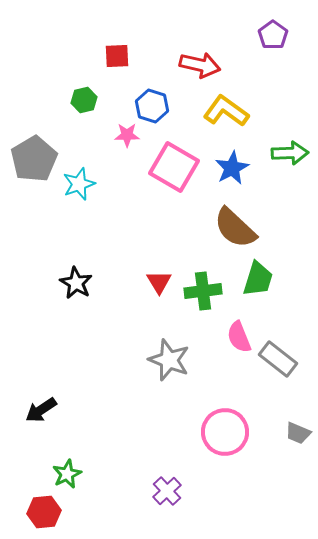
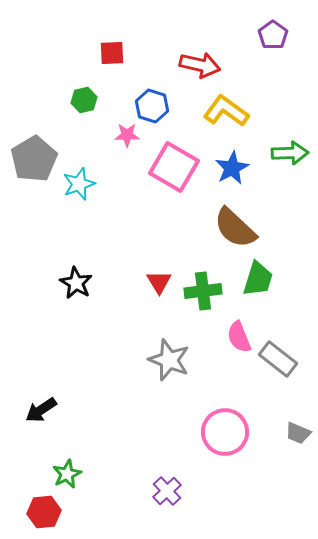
red square: moved 5 px left, 3 px up
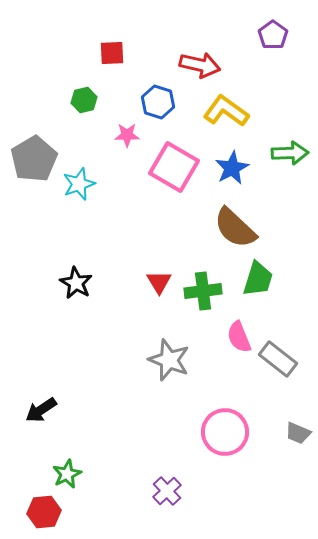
blue hexagon: moved 6 px right, 4 px up
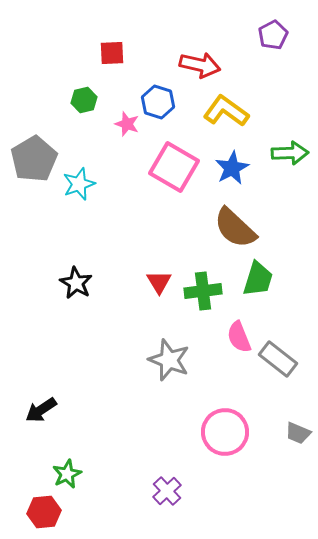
purple pentagon: rotated 8 degrees clockwise
pink star: moved 11 px up; rotated 20 degrees clockwise
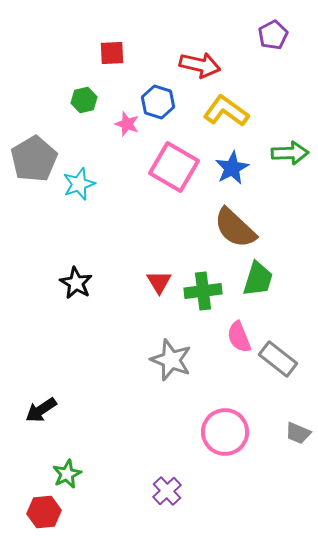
gray star: moved 2 px right
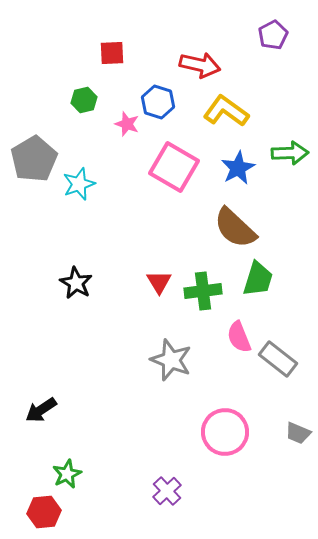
blue star: moved 6 px right
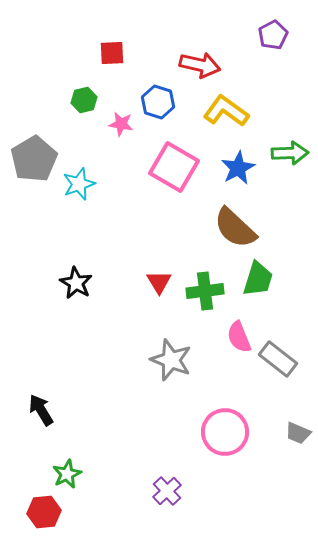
pink star: moved 6 px left; rotated 10 degrees counterclockwise
green cross: moved 2 px right
black arrow: rotated 92 degrees clockwise
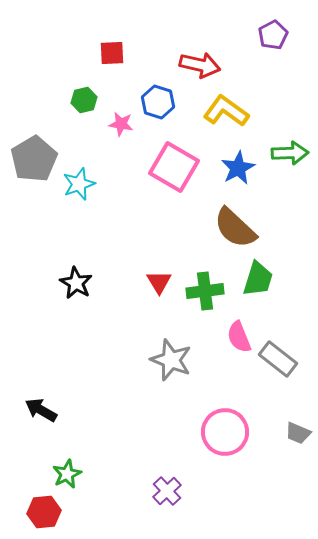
black arrow: rotated 28 degrees counterclockwise
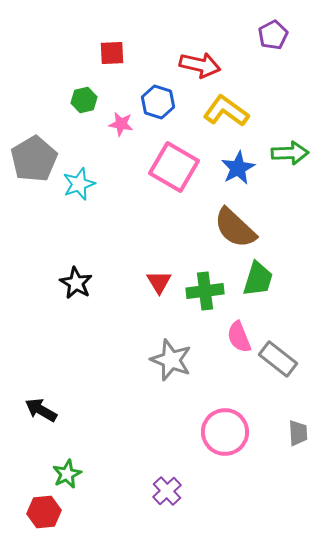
gray trapezoid: rotated 116 degrees counterclockwise
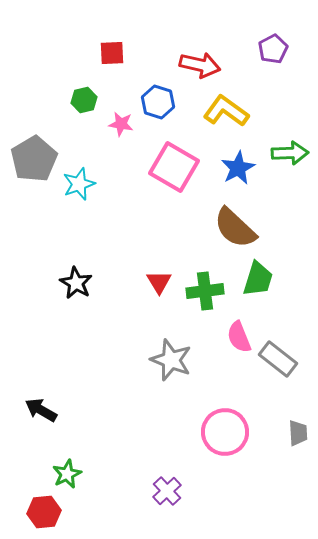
purple pentagon: moved 14 px down
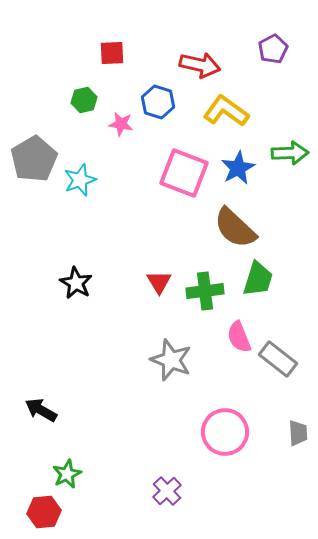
pink square: moved 10 px right, 6 px down; rotated 9 degrees counterclockwise
cyan star: moved 1 px right, 4 px up
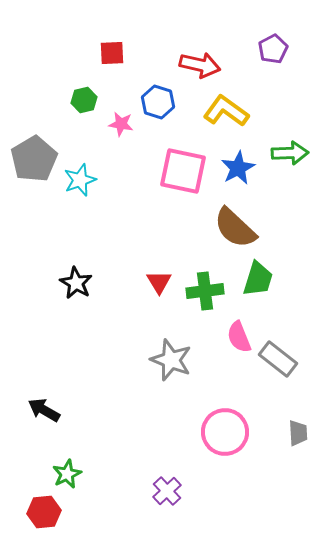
pink square: moved 1 px left, 2 px up; rotated 9 degrees counterclockwise
black arrow: moved 3 px right
